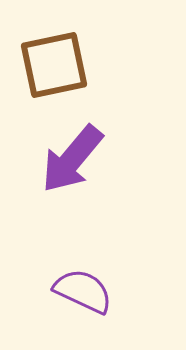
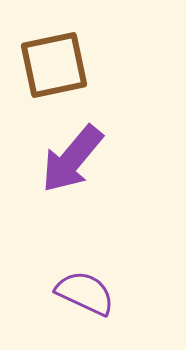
purple semicircle: moved 2 px right, 2 px down
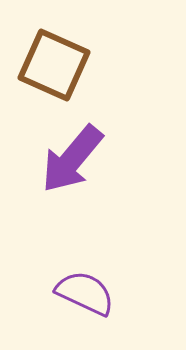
brown square: rotated 36 degrees clockwise
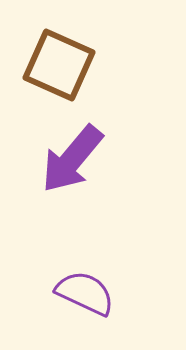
brown square: moved 5 px right
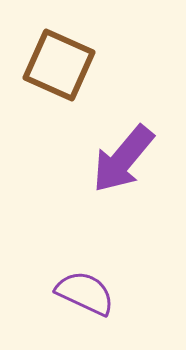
purple arrow: moved 51 px right
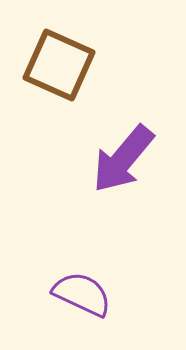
purple semicircle: moved 3 px left, 1 px down
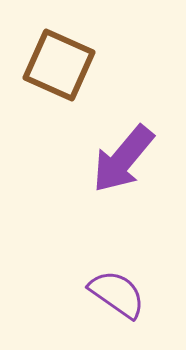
purple semicircle: moved 35 px right; rotated 10 degrees clockwise
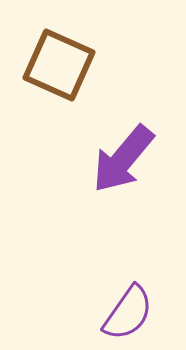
purple semicircle: moved 11 px right, 19 px down; rotated 90 degrees clockwise
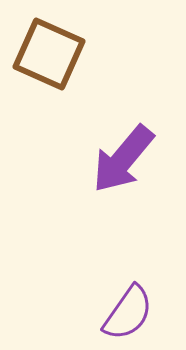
brown square: moved 10 px left, 11 px up
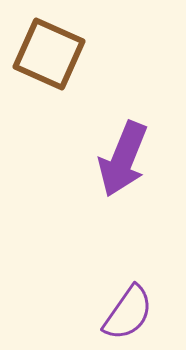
purple arrow: rotated 18 degrees counterclockwise
